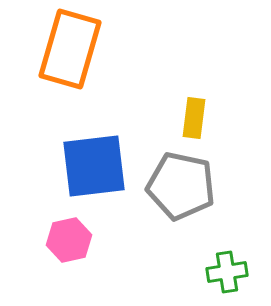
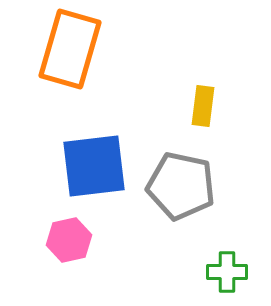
yellow rectangle: moved 9 px right, 12 px up
green cross: rotated 9 degrees clockwise
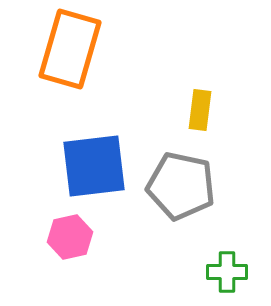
yellow rectangle: moved 3 px left, 4 px down
pink hexagon: moved 1 px right, 3 px up
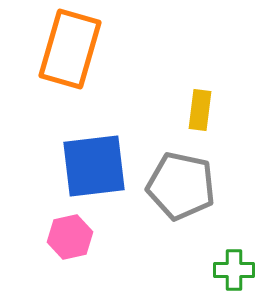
green cross: moved 7 px right, 2 px up
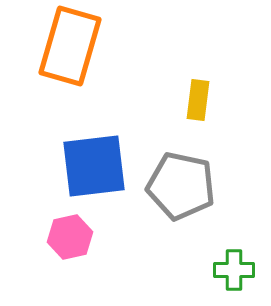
orange rectangle: moved 3 px up
yellow rectangle: moved 2 px left, 10 px up
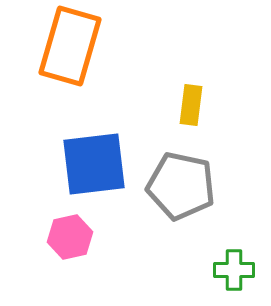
yellow rectangle: moved 7 px left, 5 px down
blue square: moved 2 px up
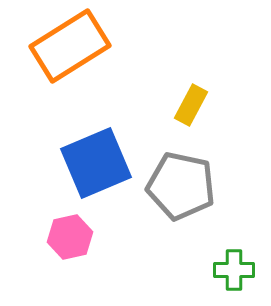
orange rectangle: rotated 42 degrees clockwise
yellow rectangle: rotated 21 degrees clockwise
blue square: moved 2 px right, 1 px up; rotated 16 degrees counterclockwise
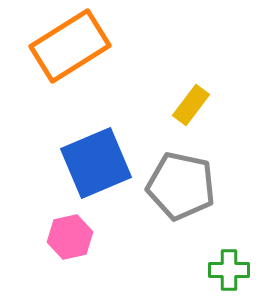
yellow rectangle: rotated 9 degrees clockwise
green cross: moved 5 px left
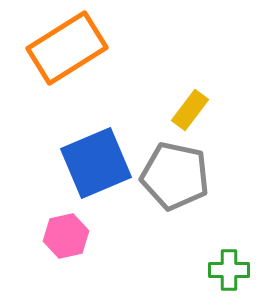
orange rectangle: moved 3 px left, 2 px down
yellow rectangle: moved 1 px left, 5 px down
gray pentagon: moved 6 px left, 10 px up
pink hexagon: moved 4 px left, 1 px up
